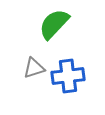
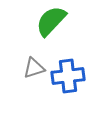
green semicircle: moved 3 px left, 3 px up
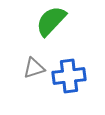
blue cross: moved 1 px right
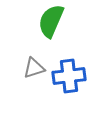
green semicircle: rotated 20 degrees counterclockwise
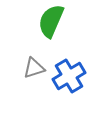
blue cross: rotated 24 degrees counterclockwise
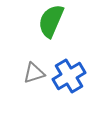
gray triangle: moved 5 px down
